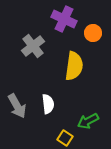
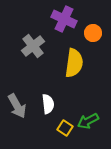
yellow semicircle: moved 3 px up
yellow square: moved 10 px up
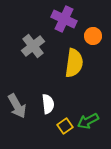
orange circle: moved 3 px down
yellow square: moved 2 px up; rotated 21 degrees clockwise
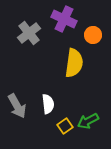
orange circle: moved 1 px up
gray cross: moved 4 px left, 13 px up
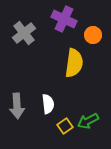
gray cross: moved 5 px left
gray arrow: rotated 25 degrees clockwise
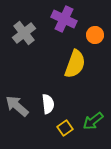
orange circle: moved 2 px right
yellow semicircle: moved 1 px right, 1 px down; rotated 12 degrees clockwise
gray arrow: rotated 135 degrees clockwise
green arrow: moved 5 px right; rotated 10 degrees counterclockwise
yellow square: moved 2 px down
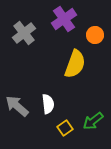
purple cross: rotated 30 degrees clockwise
